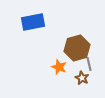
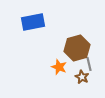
brown star: moved 1 px up
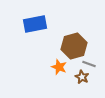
blue rectangle: moved 2 px right, 2 px down
brown hexagon: moved 3 px left, 2 px up
gray line: rotated 56 degrees counterclockwise
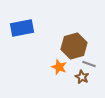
blue rectangle: moved 13 px left, 4 px down
